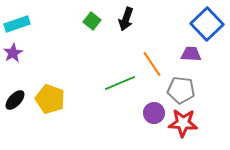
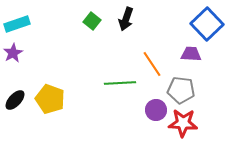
green line: rotated 20 degrees clockwise
purple circle: moved 2 px right, 3 px up
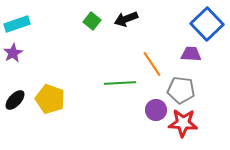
black arrow: rotated 50 degrees clockwise
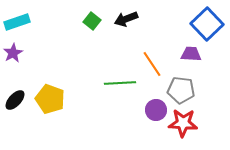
cyan rectangle: moved 2 px up
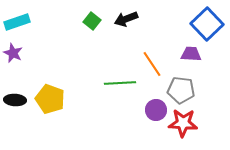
purple star: rotated 18 degrees counterclockwise
black ellipse: rotated 50 degrees clockwise
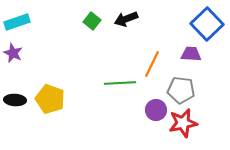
orange line: rotated 60 degrees clockwise
red star: rotated 16 degrees counterclockwise
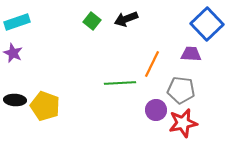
yellow pentagon: moved 5 px left, 7 px down
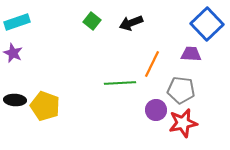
black arrow: moved 5 px right, 4 px down
